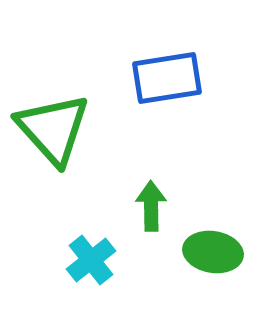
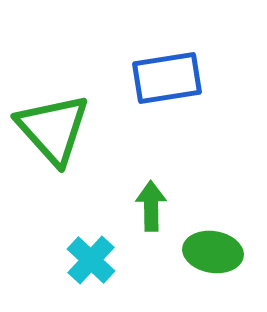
cyan cross: rotated 9 degrees counterclockwise
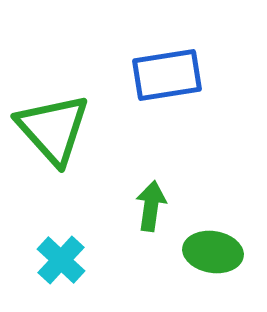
blue rectangle: moved 3 px up
green arrow: rotated 9 degrees clockwise
cyan cross: moved 30 px left
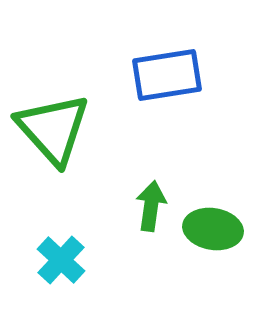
green ellipse: moved 23 px up
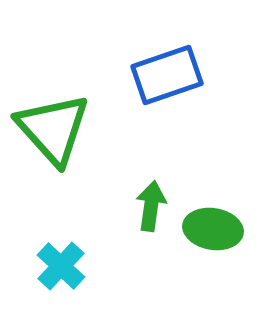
blue rectangle: rotated 10 degrees counterclockwise
cyan cross: moved 6 px down
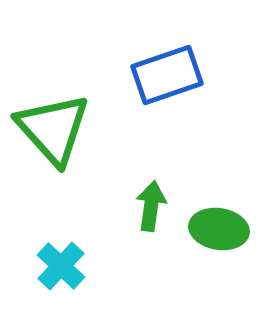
green ellipse: moved 6 px right
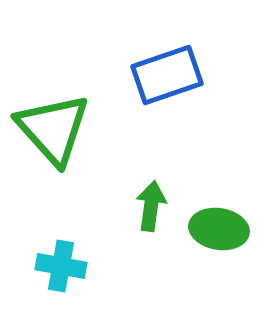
cyan cross: rotated 33 degrees counterclockwise
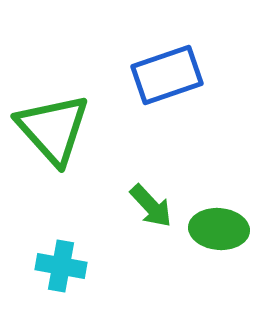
green arrow: rotated 129 degrees clockwise
green ellipse: rotated 4 degrees counterclockwise
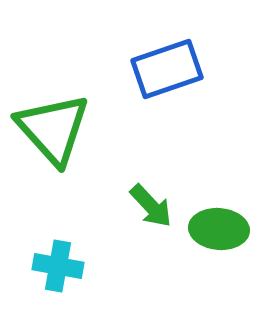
blue rectangle: moved 6 px up
cyan cross: moved 3 px left
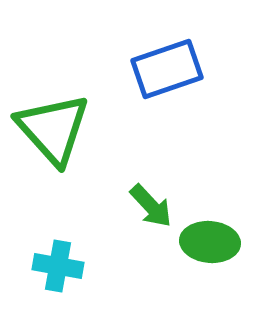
green ellipse: moved 9 px left, 13 px down
